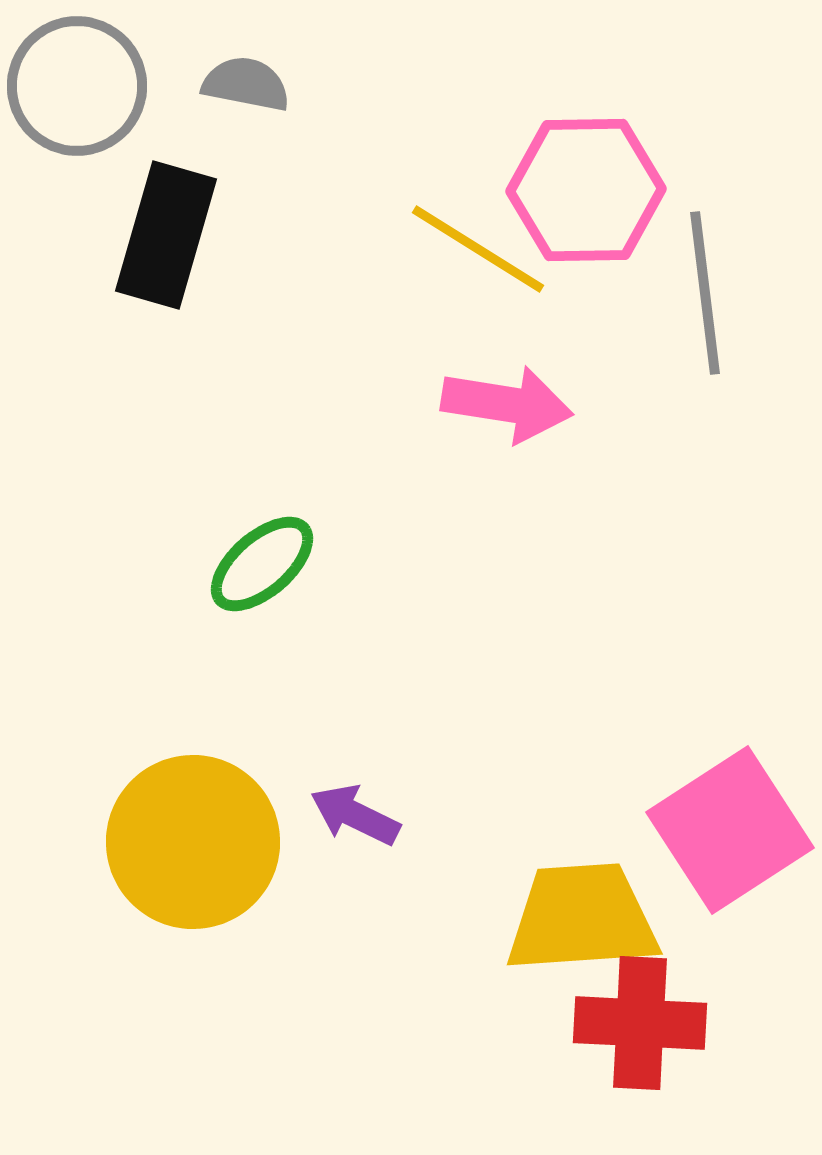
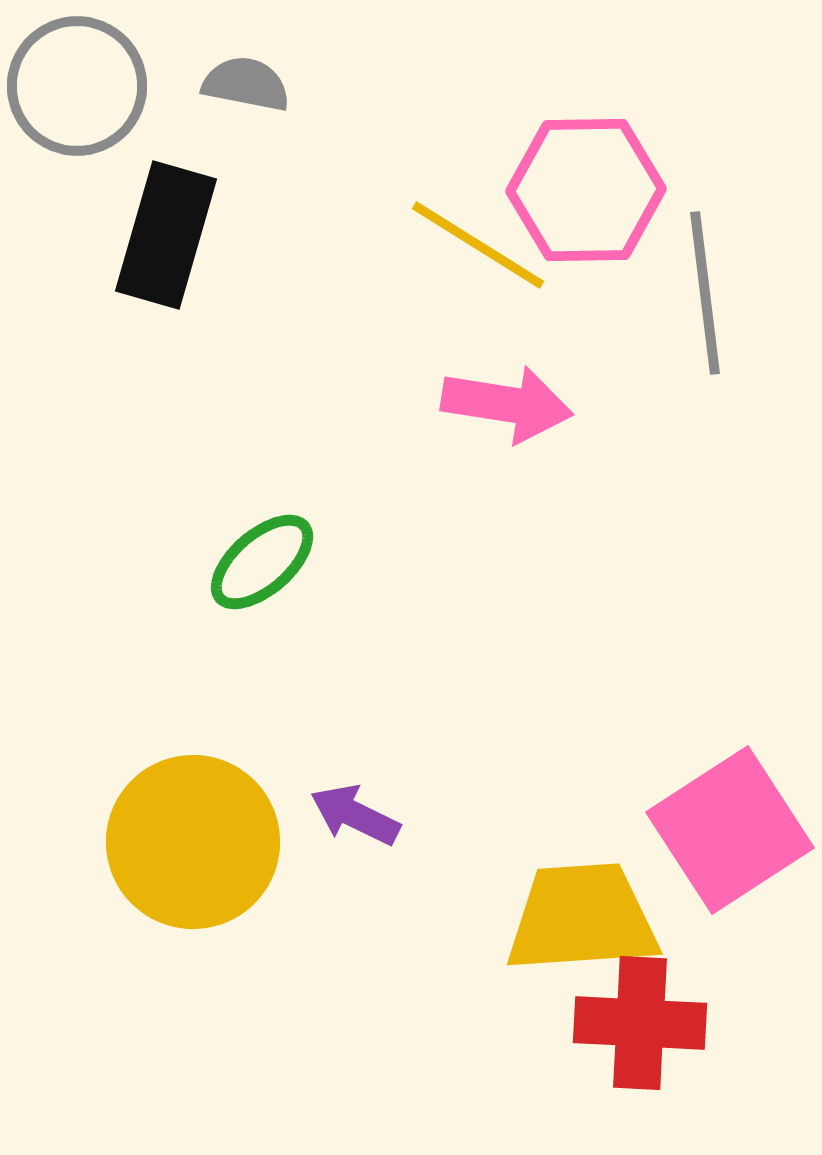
yellow line: moved 4 px up
green ellipse: moved 2 px up
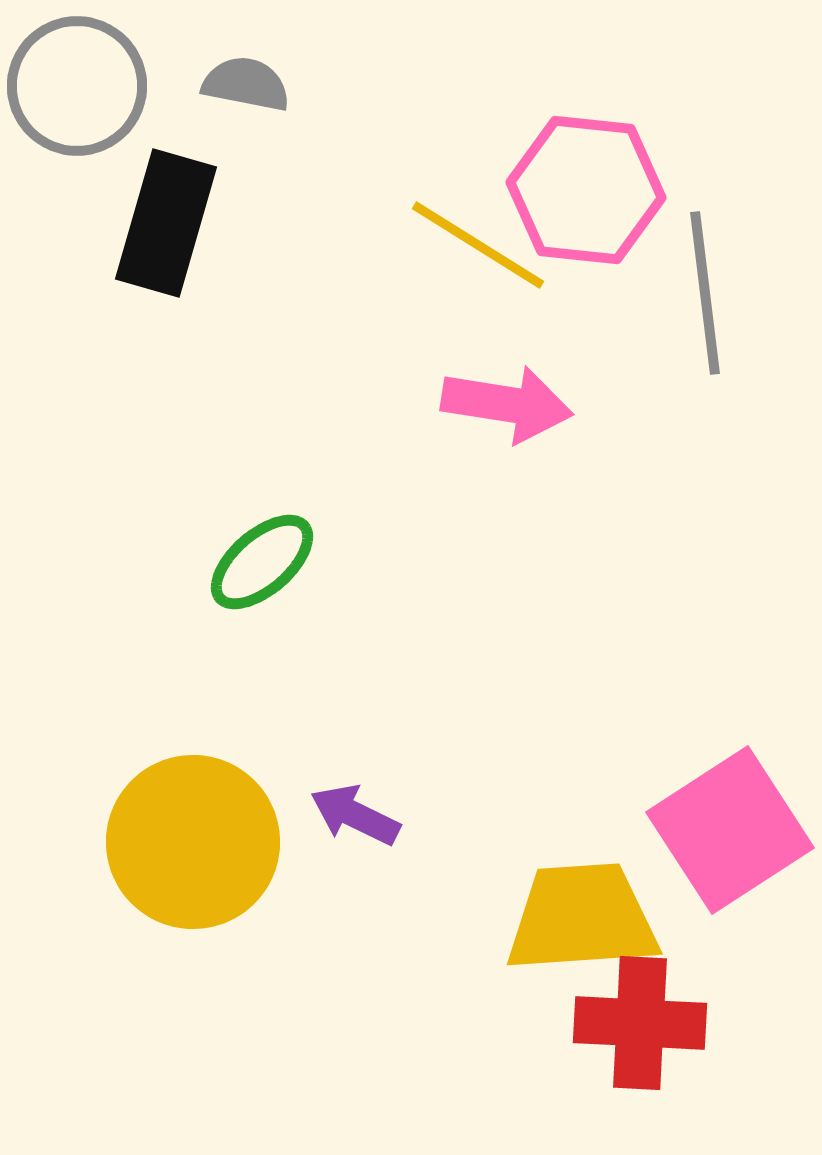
pink hexagon: rotated 7 degrees clockwise
black rectangle: moved 12 px up
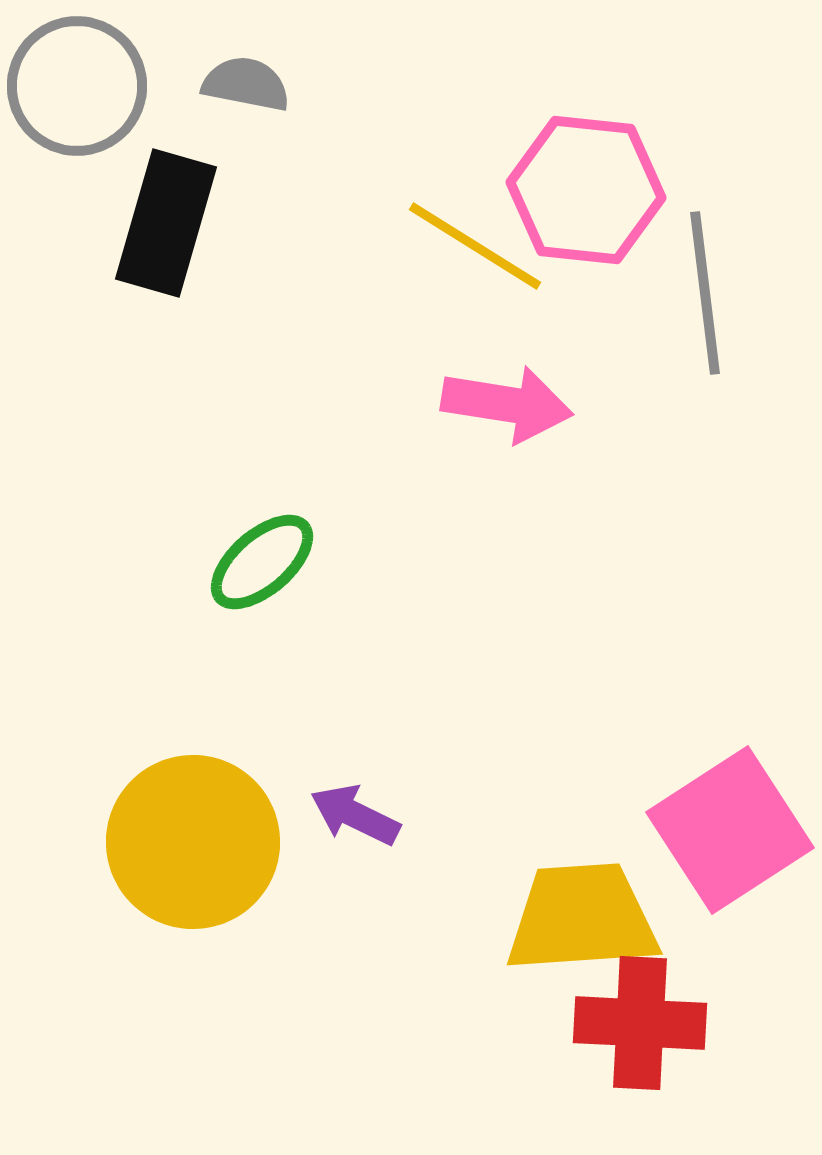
yellow line: moved 3 px left, 1 px down
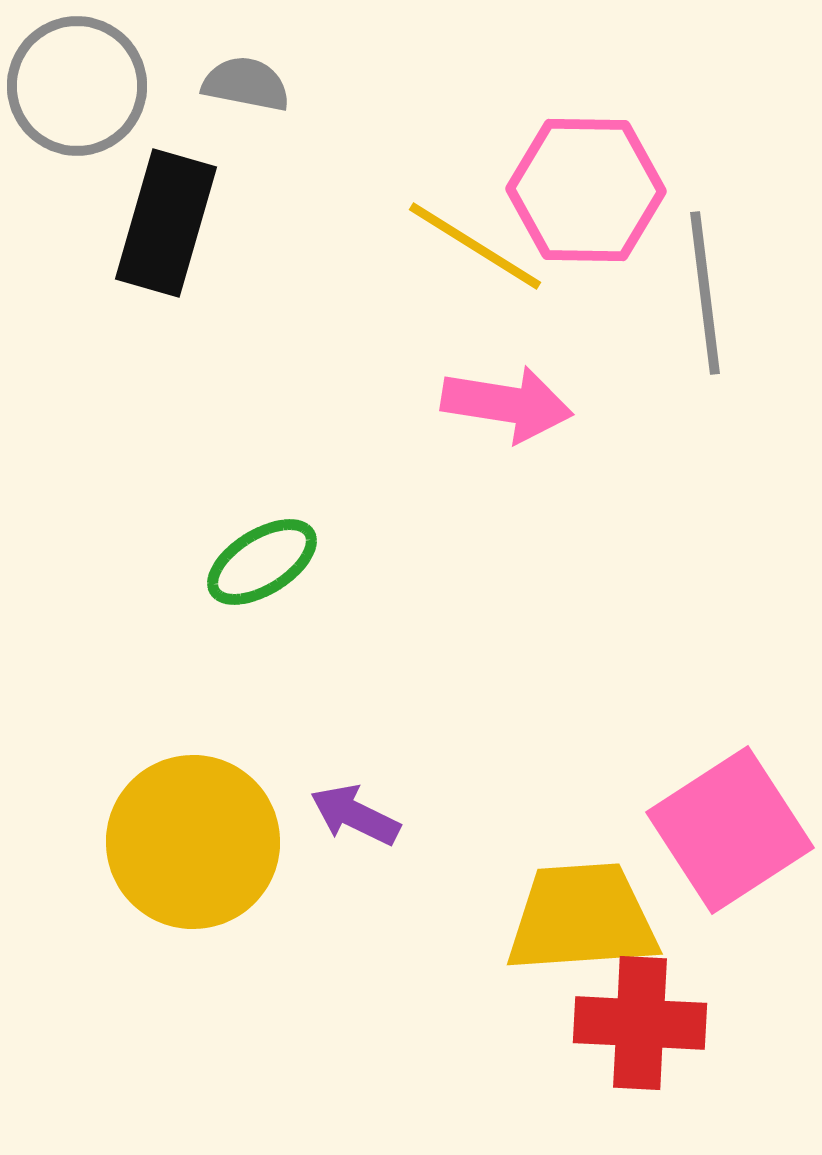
pink hexagon: rotated 5 degrees counterclockwise
green ellipse: rotated 9 degrees clockwise
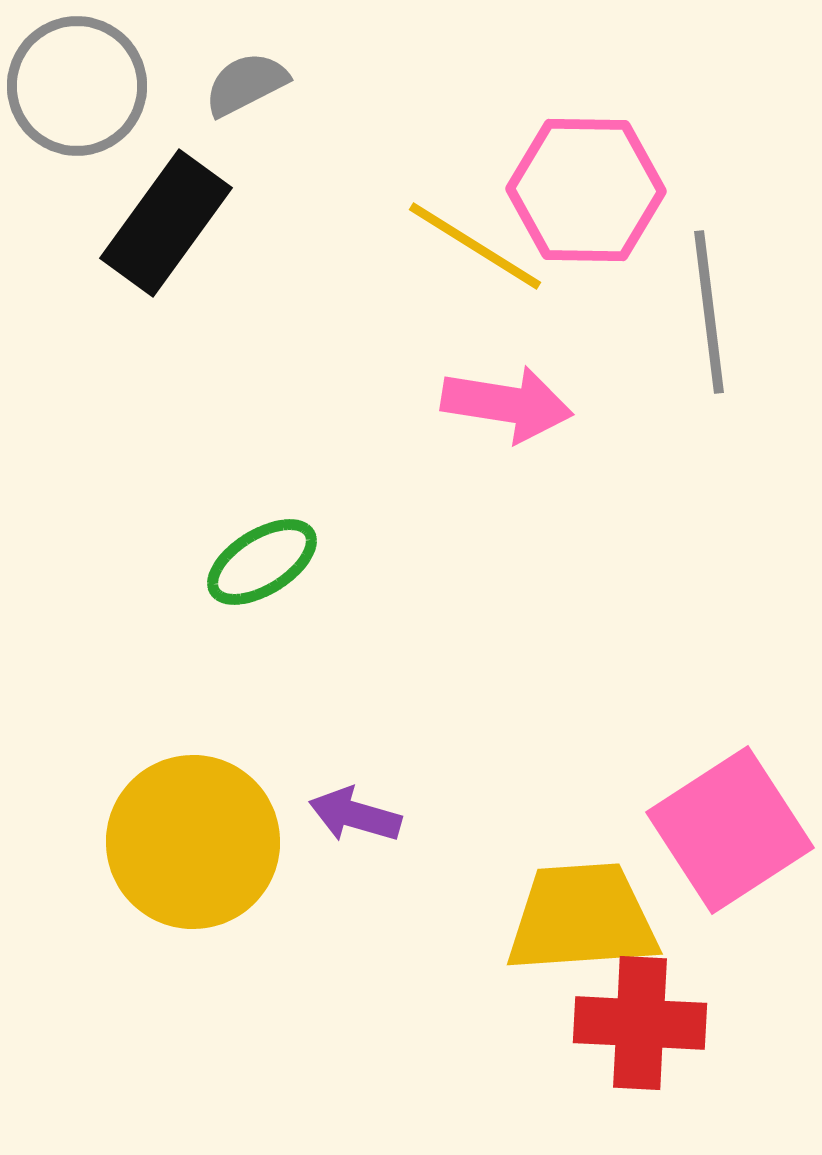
gray semicircle: rotated 38 degrees counterclockwise
black rectangle: rotated 20 degrees clockwise
gray line: moved 4 px right, 19 px down
purple arrow: rotated 10 degrees counterclockwise
